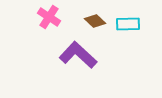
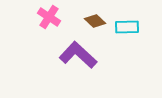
cyan rectangle: moved 1 px left, 3 px down
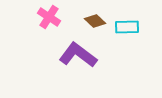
purple L-shape: rotated 6 degrees counterclockwise
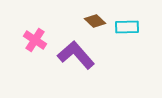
pink cross: moved 14 px left, 23 px down
purple L-shape: moved 2 px left; rotated 12 degrees clockwise
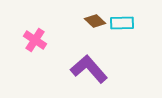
cyan rectangle: moved 5 px left, 4 px up
purple L-shape: moved 13 px right, 14 px down
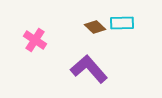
brown diamond: moved 6 px down
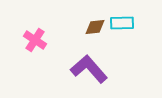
brown diamond: rotated 50 degrees counterclockwise
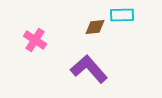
cyan rectangle: moved 8 px up
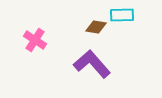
brown diamond: moved 1 px right; rotated 15 degrees clockwise
purple L-shape: moved 3 px right, 5 px up
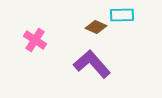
brown diamond: rotated 15 degrees clockwise
